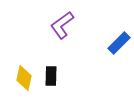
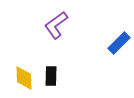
purple L-shape: moved 6 px left
yellow diamond: rotated 15 degrees counterclockwise
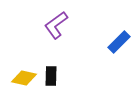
blue rectangle: moved 1 px up
yellow diamond: rotated 75 degrees counterclockwise
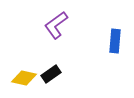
blue rectangle: moved 4 px left, 1 px up; rotated 40 degrees counterclockwise
black rectangle: moved 2 px up; rotated 54 degrees clockwise
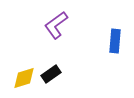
yellow diamond: rotated 30 degrees counterclockwise
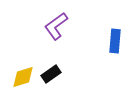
purple L-shape: moved 1 px down
yellow diamond: moved 1 px left, 1 px up
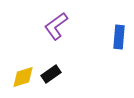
blue rectangle: moved 4 px right, 4 px up
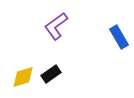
blue rectangle: rotated 35 degrees counterclockwise
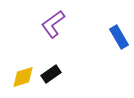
purple L-shape: moved 3 px left, 2 px up
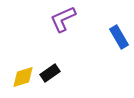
purple L-shape: moved 10 px right, 5 px up; rotated 12 degrees clockwise
black rectangle: moved 1 px left, 1 px up
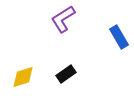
purple L-shape: rotated 8 degrees counterclockwise
black rectangle: moved 16 px right, 1 px down
